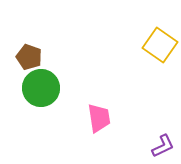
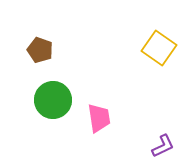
yellow square: moved 1 px left, 3 px down
brown pentagon: moved 11 px right, 7 px up
green circle: moved 12 px right, 12 px down
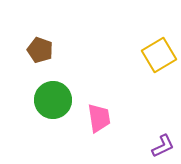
yellow square: moved 7 px down; rotated 24 degrees clockwise
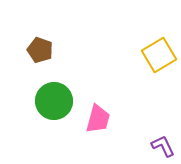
green circle: moved 1 px right, 1 px down
pink trapezoid: moved 1 px left, 1 px down; rotated 24 degrees clockwise
purple L-shape: rotated 90 degrees counterclockwise
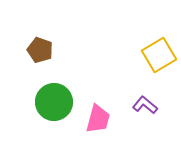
green circle: moved 1 px down
purple L-shape: moved 18 px left, 41 px up; rotated 25 degrees counterclockwise
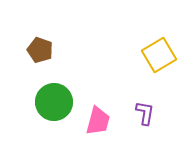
purple L-shape: moved 8 px down; rotated 60 degrees clockwise
pink trapezoid: moved 2 px down
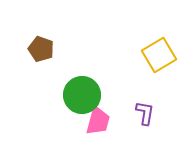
brown pentagon: moved 1 px right, 1 px up
green circle: moved 28 px right, 7 px up
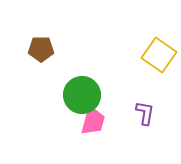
brown pentagon: rotated 20 degrees counterclockwise
yellow square: rotated 24 degrees counterclockwise
pink trapezoid: moved 5 px left
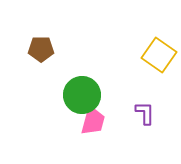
purple L-shape: rotated 10 degrees counterclockwise
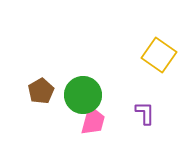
brown pentagon: moved 42 px down; rotated 30 degrees counterclockwise
green circle: moved 1 px right
